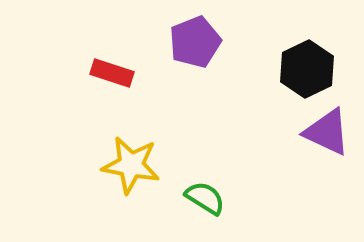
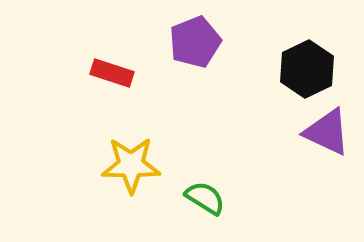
yellow star: rotated 10 degrees counterclockwise
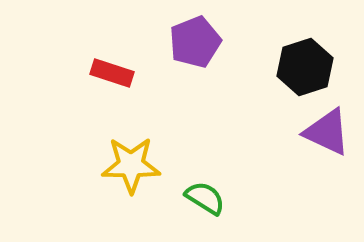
black hexagon: moved 2 px left, 2 px up; rotated 8 degrees clockwise
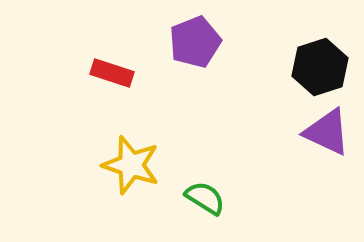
black hexagon: moved 15 px right
yellow star: rotated 18 degrees clockwise
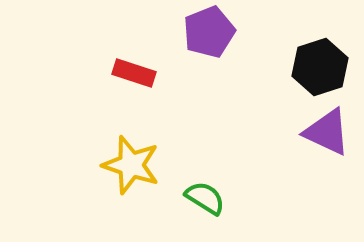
purple pentagon: moved 14 px right, 10 px up
red rectangle: moved 22 px right
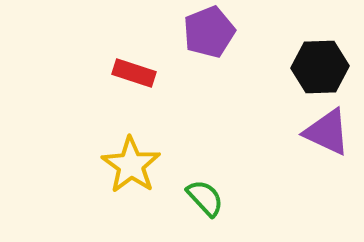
black hexagon: rotated 16 degrees clockwise
yellow star: rotated 16 degrees clockwise
green semicircle: rotated 15 degrees clockwise
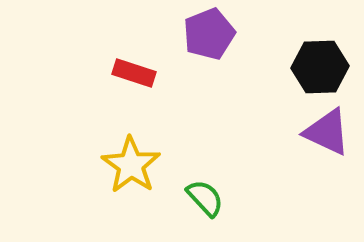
purple pentagon: moved 2 px down
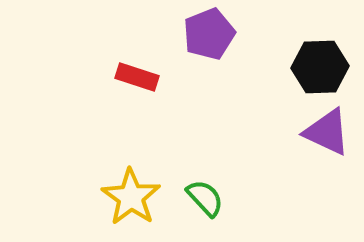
red rectangle: moved 3 px right, 4 px down
yellow star: moved 32 px down
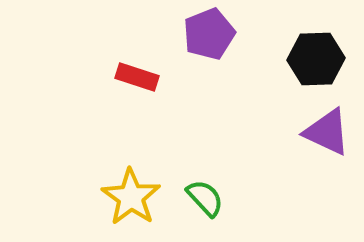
black hexagon: moved 4 px left, 8 px up
